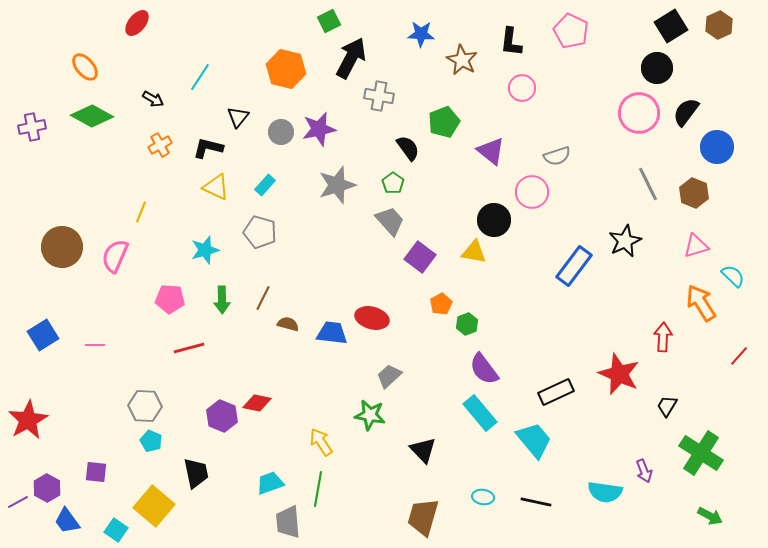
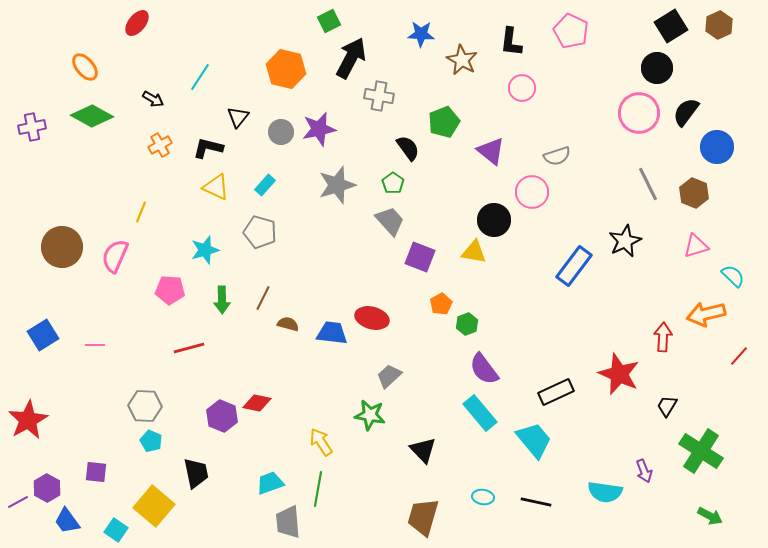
purple square at (420, 257): rotated 16 degrees counterclockwise
pink pentagon at (170, 299): moved 9 px up
orange arrow at (701, 303): moved 5 px right, 11 px down; rotated 72 degrees counterclockwise
green cross at (701, 453): moved 2 px up
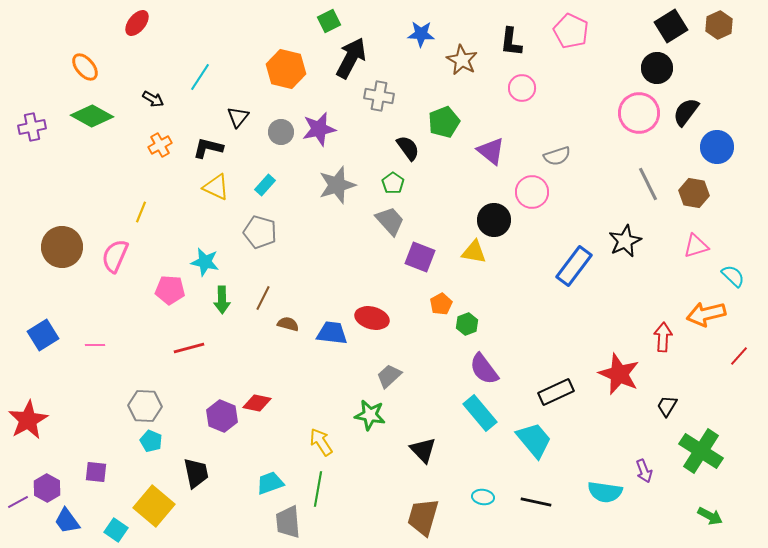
brown hexagon at (694, 193): rotated 12 degrees counterclockwise
cyan star at (205, 250): moved 12 px down; rotated 28 degrees clockwise
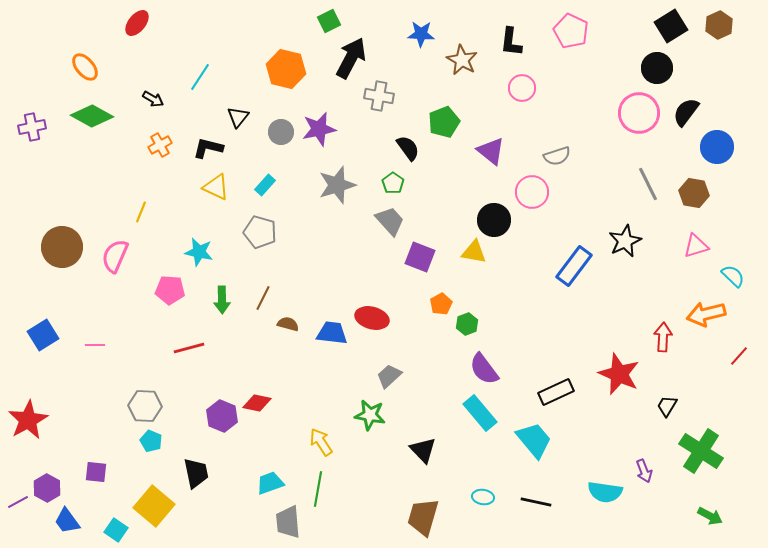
cyan star at (205, 262): moved 6 px left, 10 px up
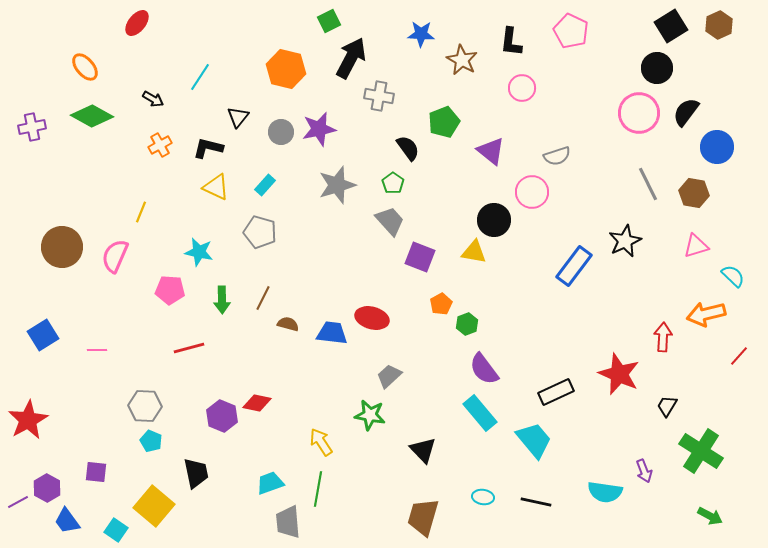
pink line at (95, 345): moved 2 px right, 5 px down
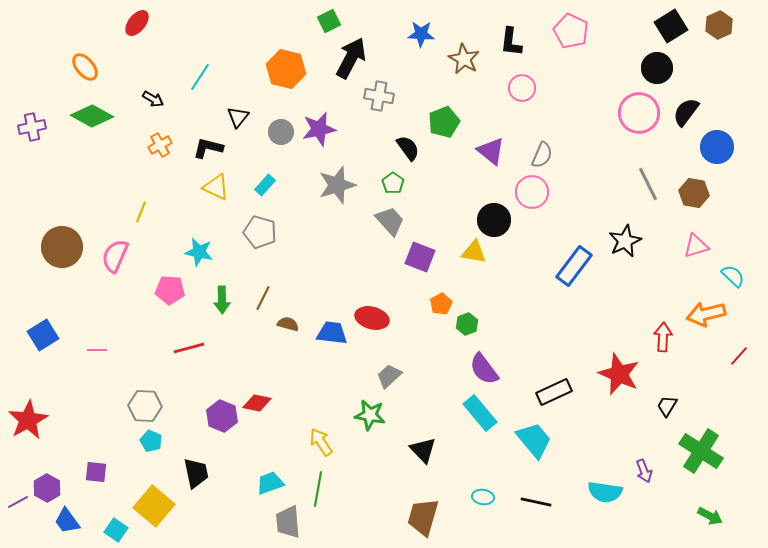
brown star at (462, 60): moved 2 px right, 1 px up
gray semicircle at (557, 156): moved 15 px left, 1 px up; rotated 48 degrees counterclockwise
black rectangle at (556, 392): moved 2 px left
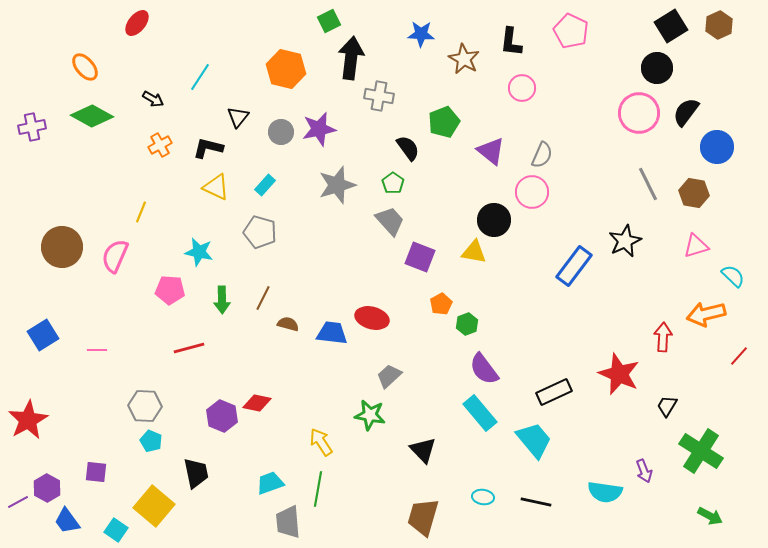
black arrow at (351, 58): rotated 21 degrees counterclockwise
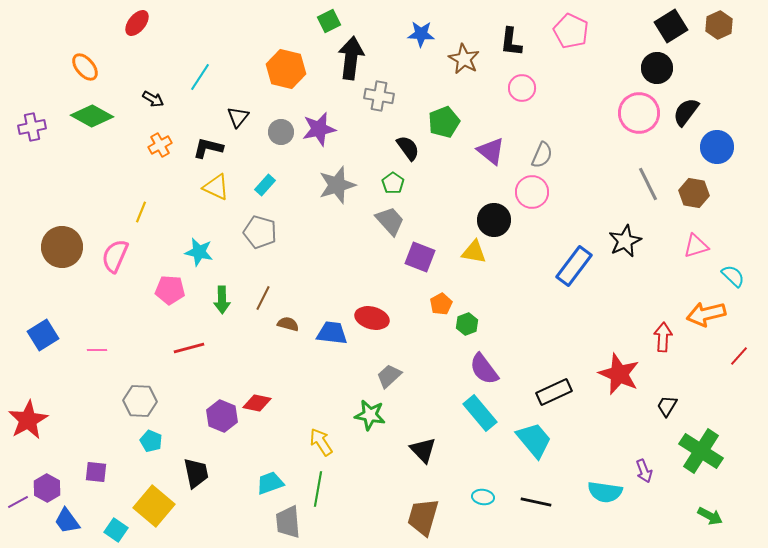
gray hexagon at (145, 406): moved 5 px left, 5 px up
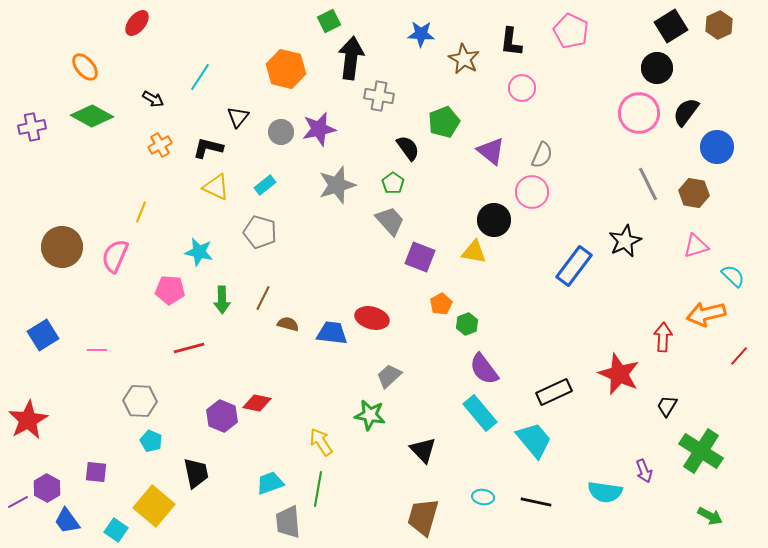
cyan rectangle at (265, 185): rotated 10 degrees clockwise
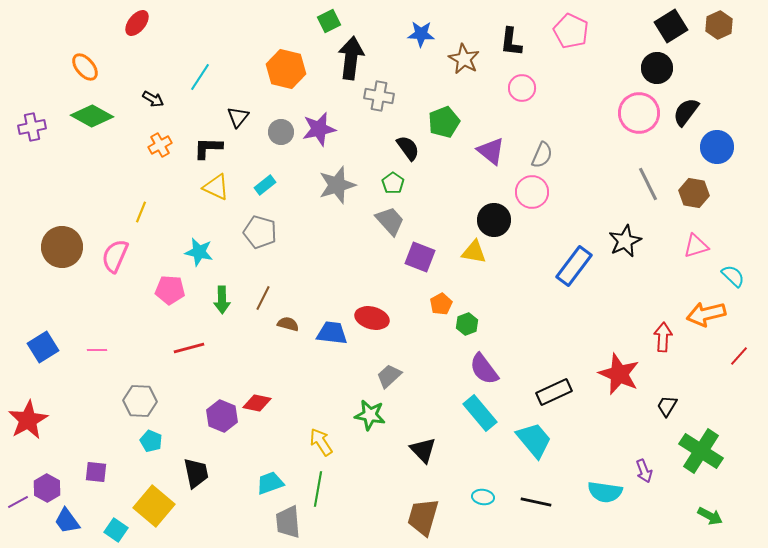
black L-shape at (208, 148): rotated 12 degrees counterclockwise
blue square at (43, 335): moved 12 px down
